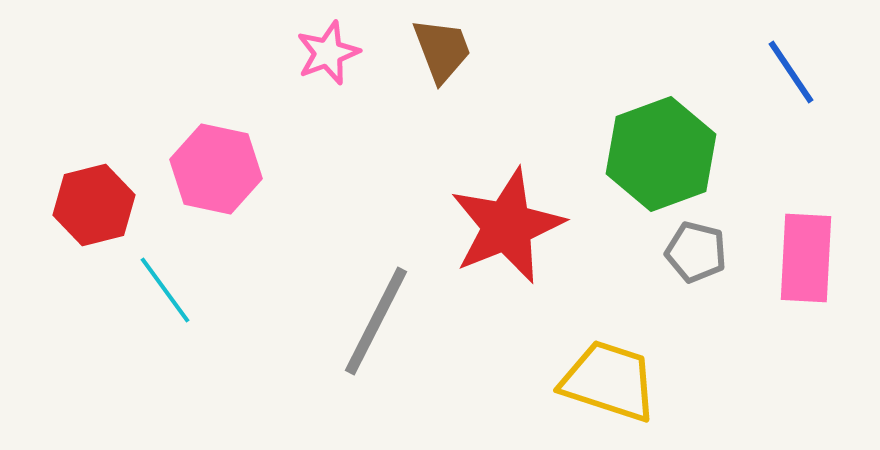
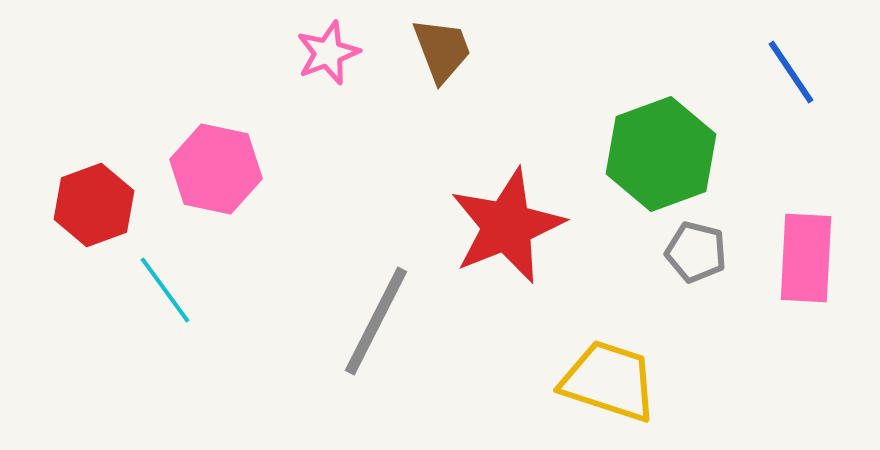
red hexagon: rotated 6 degrees counterclockwise
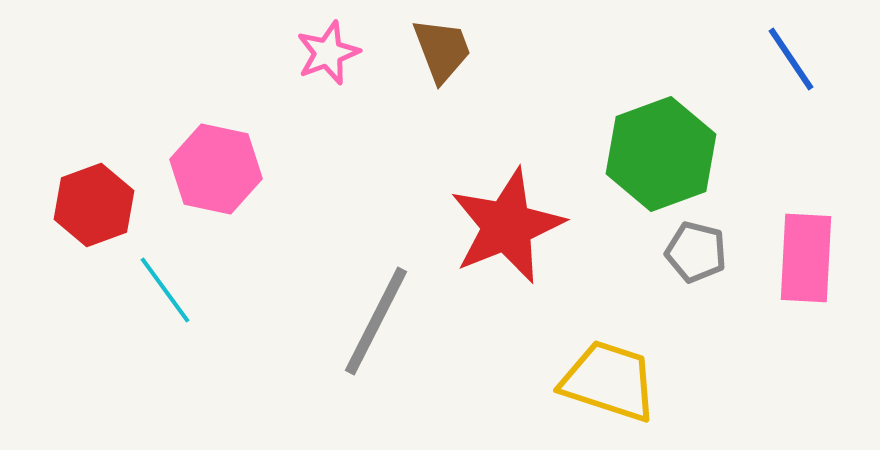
blue line: moved 13 px up
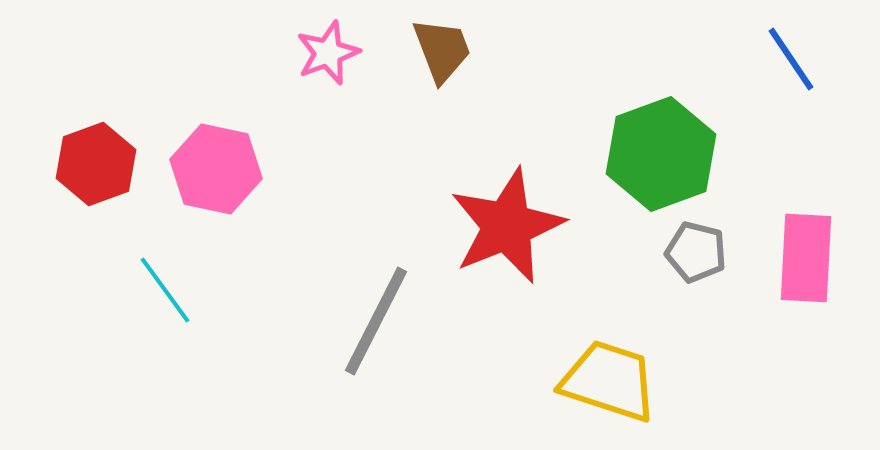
red hexagon: moved 2 px right, 41 px up
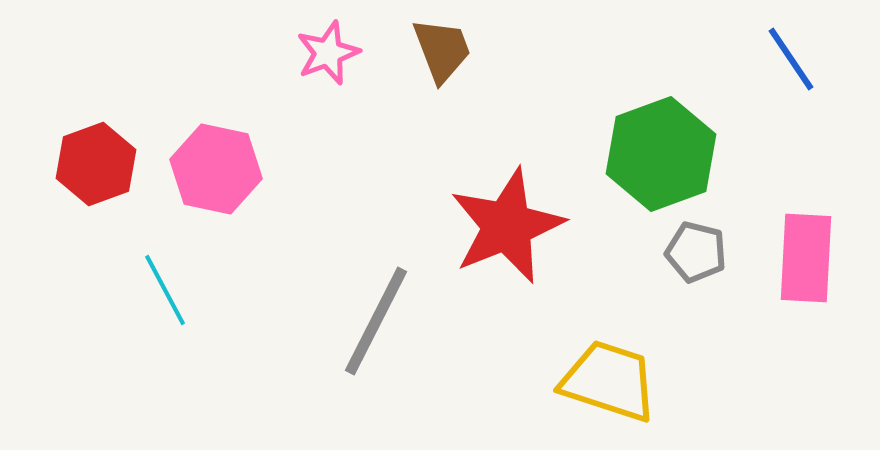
cyan line: rotated 8 degrees clockwise
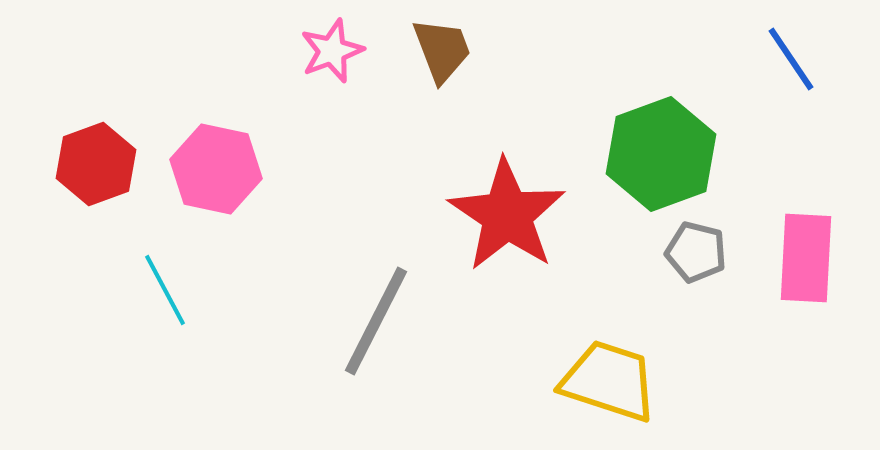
pink star: moved 4 px right, 2 px up
red star: moved 11 px up; rotated 16 degrees counterclockwise
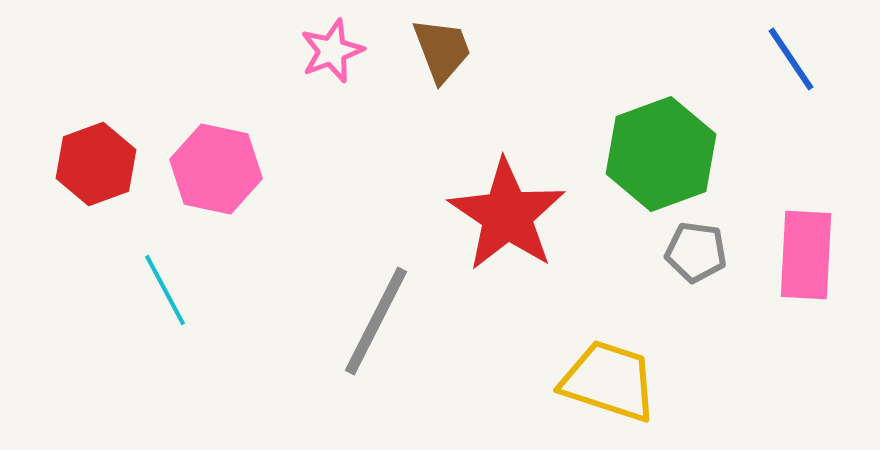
gray pentagon: rotated 6 degrees counterclockwise
pink rectangle: moved 3 px up
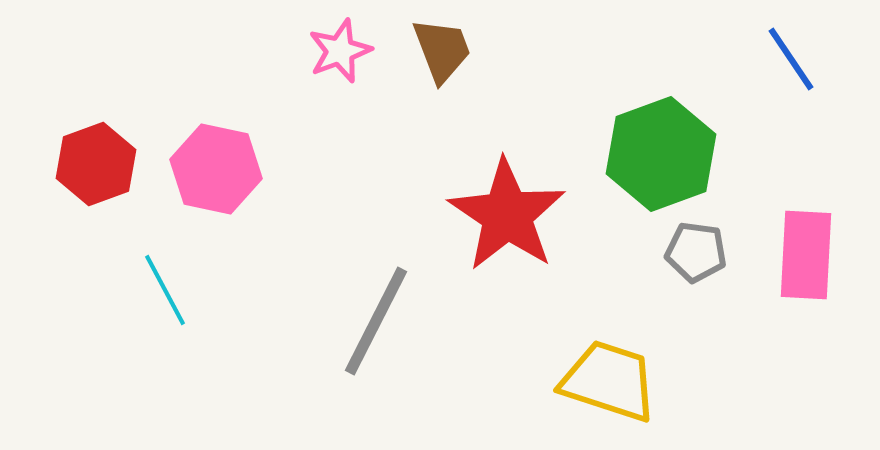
pink star: moved 8 px right
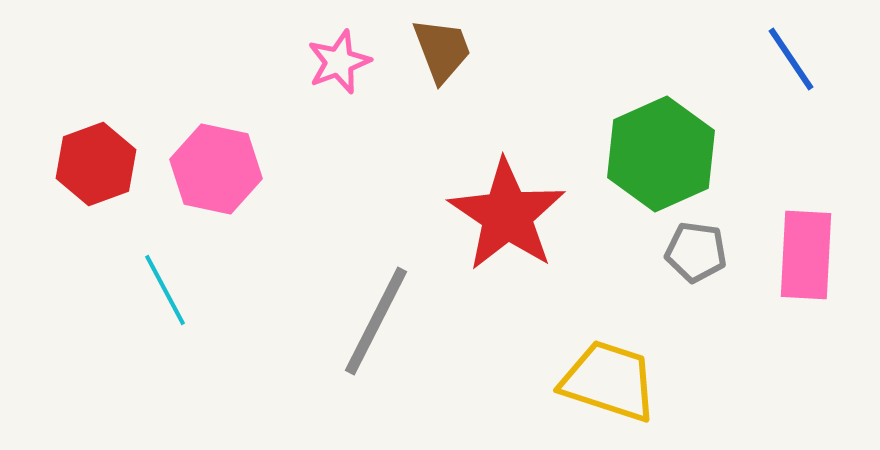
pink star: moved 1 px left, 11 px down
green hexagon: rotated 4 degrees counterclockwise
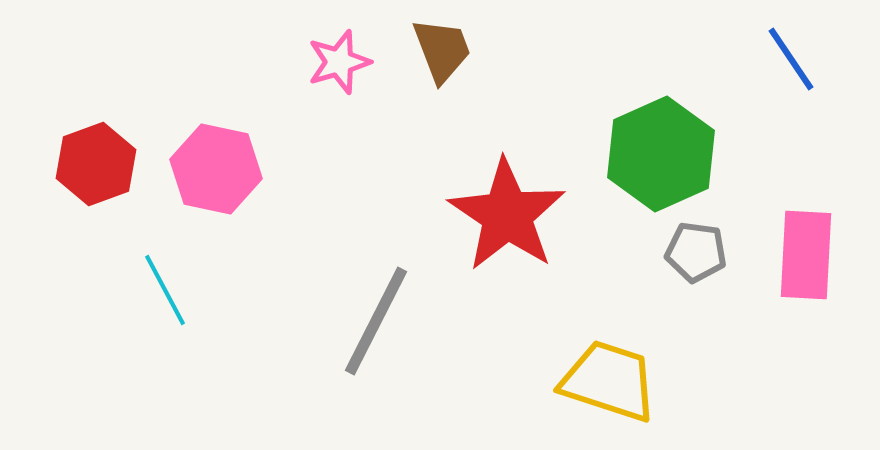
pink star: rotated 4 degrees clockwise
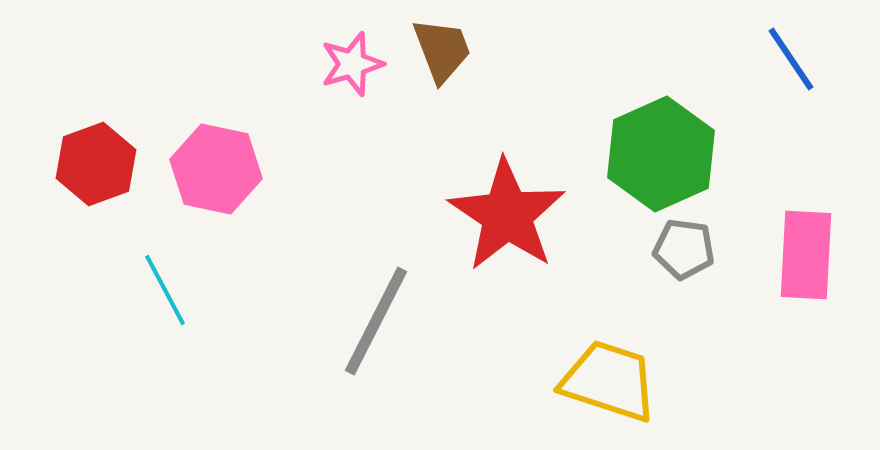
pink star: moved 13 px right, 2 px down
gray pentagon: moved 12 px left, 3 px up
